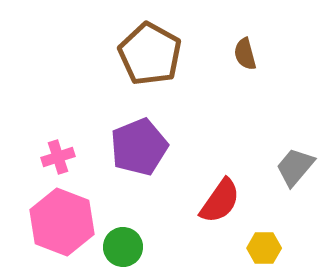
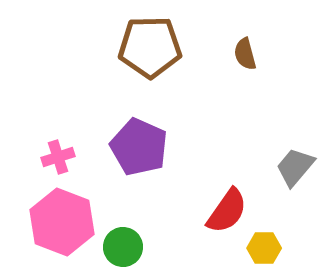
brown pentagon: moved 7 px up; rotated 30 degrees counterclockwise
purple pentagon: rotated 26 degrees counterclockwise
red semicircle: moved 7 px right, 10 px down
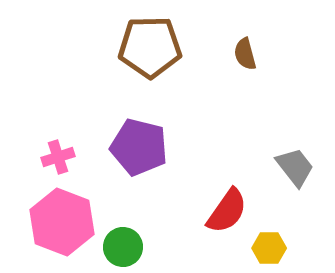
purple pentagon: rotated 10 degrees counterclockwise
gray trapezoid: rotated 102 degrees clockwise
yellow hexagon: moved 5 px right
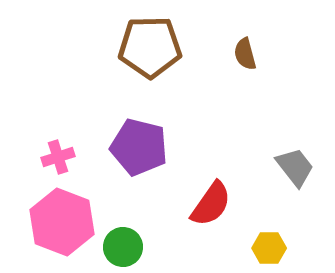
red semicircle: moved 16 px left, 7 px up
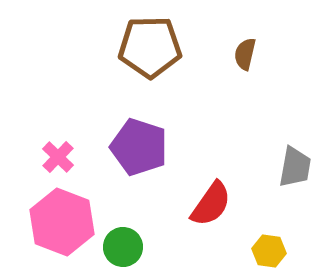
brown semicircle: rotated 28 degrees clockwise
purple pentagon: rotated 4 degrees clockwise
pink cross: rotated 28 degrees counterclockwise
gray trapezoid: rotated 48 degrees clockwise
yellow hexagon: moved 3 px down; rotated 8 degrees clockwise
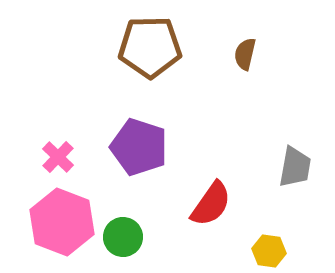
green circle: moved 10 px up
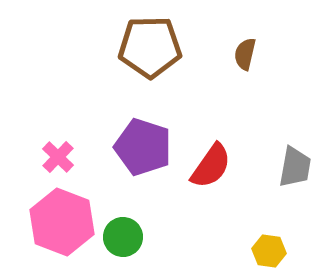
purple pentagon: moved 4 px right
red semicircle: moved 38 px up
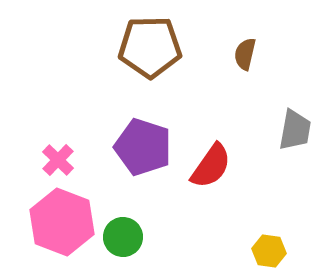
pink cross: moved 3 px down
gray trapezoid: moved 37 px up
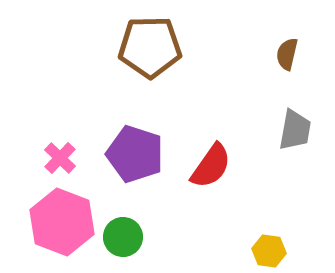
brown semicircle: moved 42 px right
purple pentagon: moved 8 px left, 7 px down
pink cross: moved 2 px right, 2 px up
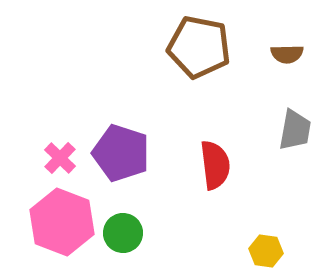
brown pentagon: moved 49 px right; rotated 12 degrees clockwise
brown semicircle: rotated 104 degrees counterclockwise
purple pentagon: moved 14 px left, 1 px up
red semicircle: moved 4 px right, 1 px up; rotated 42 degrees counterclockwise
green circle: moved 4 px up
yellow hexagon: moved 3 px left
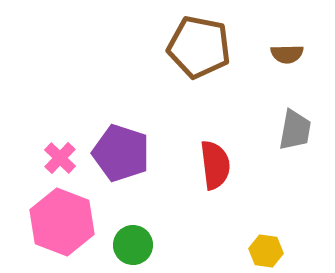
green circle: moved 10 px right, 12 px down
